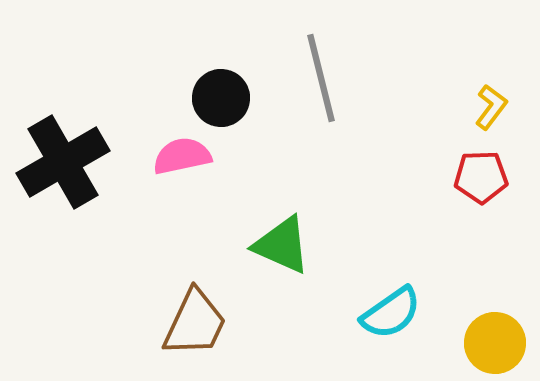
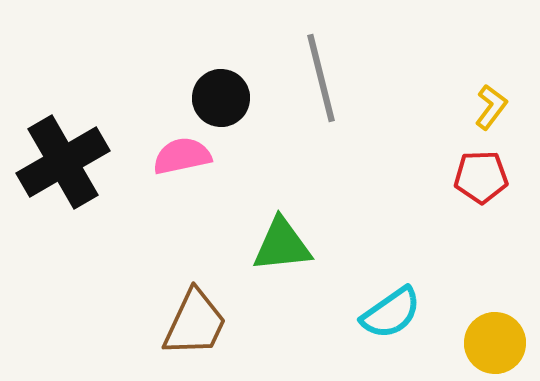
green triangle: rotated 30 degrees counterclockwise
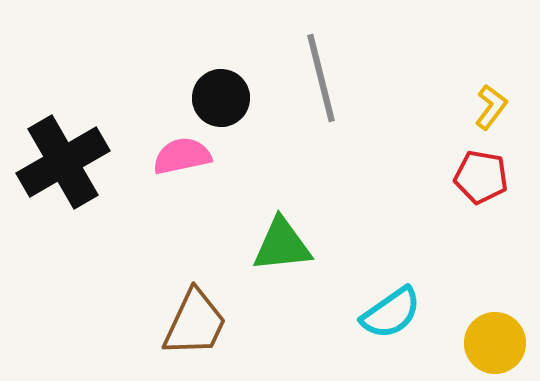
red pentagon: rotated 12 degrees clockwise
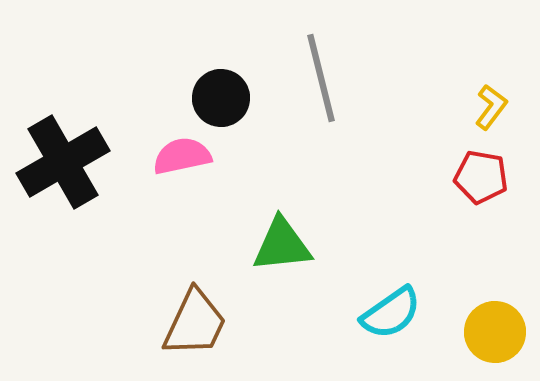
yellow circle: moved 11 px up
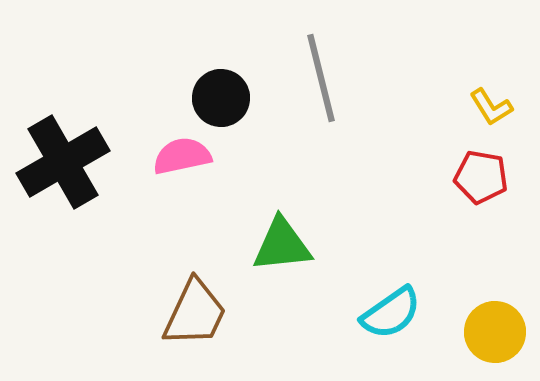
yellow L-shape: rotated 111 degrees clockwise
brown trapezoid: moved 10 px up
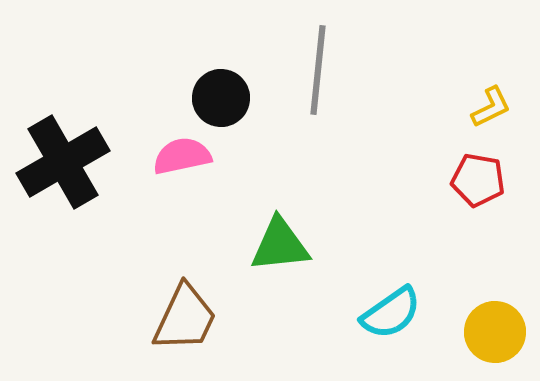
gray line: moved 3 px left, 8 px up; rotated 20 degrees clockwise
yellow L-shape: rotated 84 degrees counterclockwise
red pentagon: moved 3 px left, 3 px down
green triangle: moved 2 px left
brown trapezoid: moved 10 px left, 5 px down
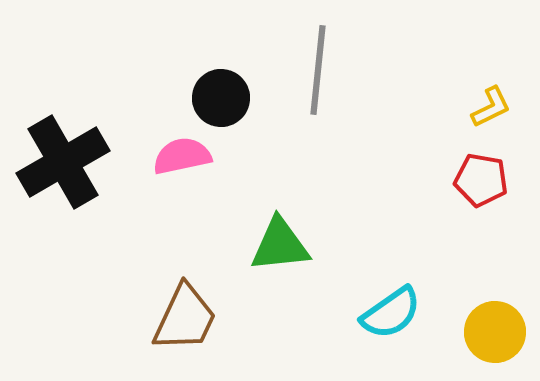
red pentagon: moved 3 px right
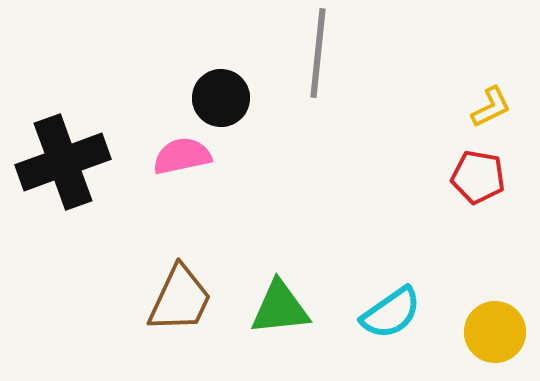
gray line: moved 17 px up
black cross: rotated 10 degrees clockwise
red pentagon: moved 3 px left, 3 px up
green triangle: moved 63 px down
brown trapezoid: moved 5 px left, 19 px up
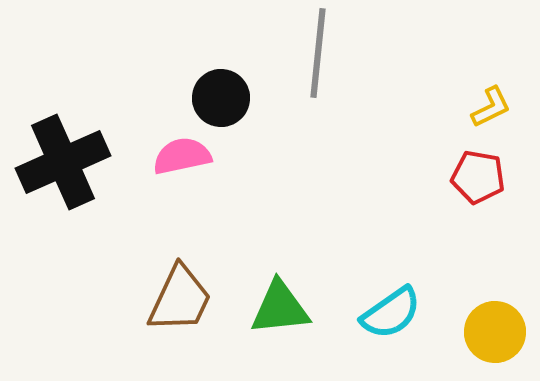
black cross: rotated 4 degrees counterclockwise
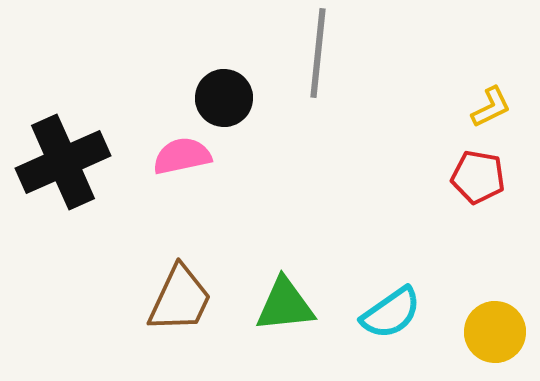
black circle: moved 3 px right
green triangle: moved 5 px right, 3 px up
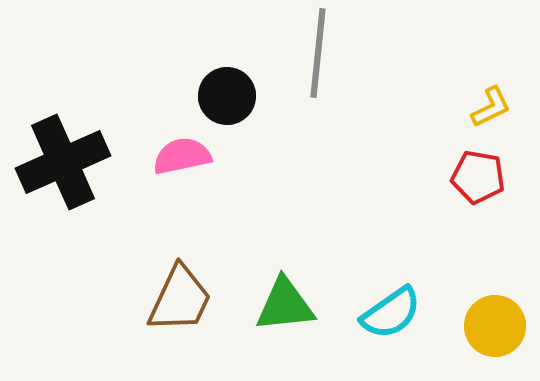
black circle: moved 3 px right, 2 px up
yellow circle: moved 6 px up
